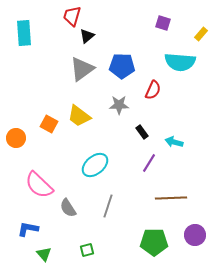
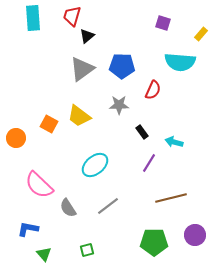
cyan rectangle: moved 9 px right, 15 px up
brown line: rotated 12 degrees counterclockwise
gray line: rotated 35 degrees clockwise
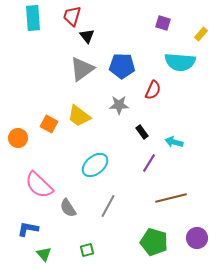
black triangle: rotated 28 degrees counterclockwise
orange circle: moved 2 px right
gray line: rotated 25 degrees counterclockwise
purple circle: moved 2 px right, 3 px down
green pentagon: rotated 16 degrees clockwise
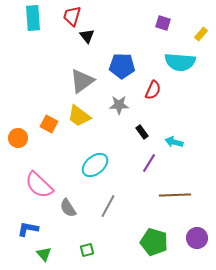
gray triangle: moved 12 px down
brown line: moved 4 px right, 3 px up; rotated 12 degrees clockwise
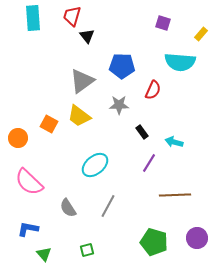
pink semicircle: moved 10 px left, 3 px up
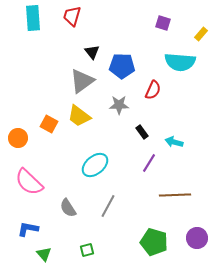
black triangle: moved 5 px right, 16 px down
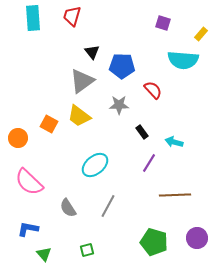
cyan semicircle: moved 3 px right, 2 px up
red semicircle: rotated 66 degrees counterclockwise
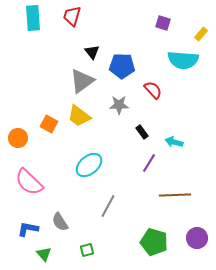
cyan ellipse: moved 6 px left
gray semicircle: moved 8 px left, 14 px down
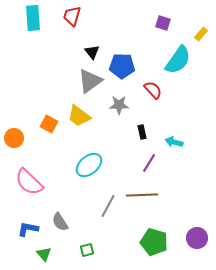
cyan semicircle: moved 5 px left; rotated 60 degrees counterclockwise
gray triangle: moved 8 px right
black rectangle: rotated 24 degrees clockwise
orange circle: moved 4 px left
brown line: moved 33 px left
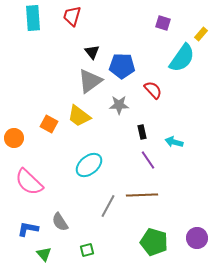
cyan semicircle: moved 4 px right, 2 px up
purple line: moved 1 px left, 3 px up; rotated 66 degrees counterclockwise
